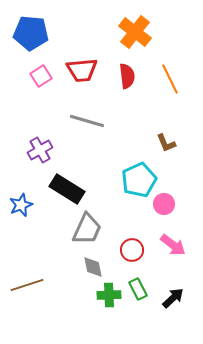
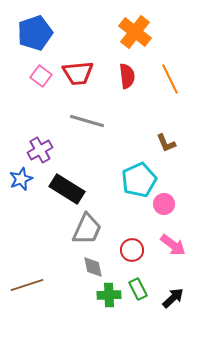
blue pentagon: moved 4 px right; rotated 24 degrees counterclockwise
red trapezoid: moved 4 px left, 3 px down
pink square: rotated 20 degrees counterclockwise
blue star: moved 26 px up
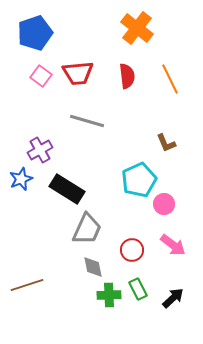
orange cross: moved 2 px right, 4 px up
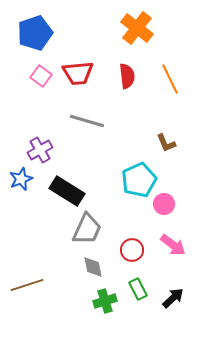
black rectangle: moved 2 px down
green cross: moved 4 px left, 6 px down; rotated 15 degrees counterclockwise
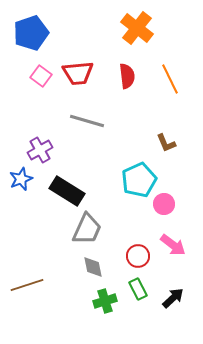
blue pentagon: moved 4 px left
red circle: moved 6 px right, 6 px down
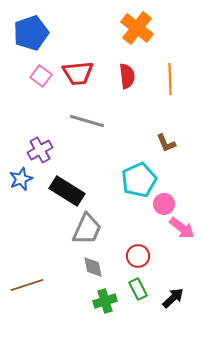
orange line: rotated 24 degrees clockwise
pink arrow: moved 9 px right, 17 px up
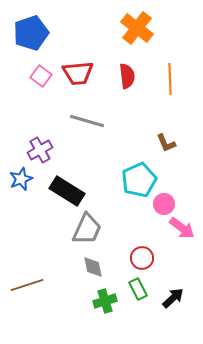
red circle: moved 4 px right, 2 px down
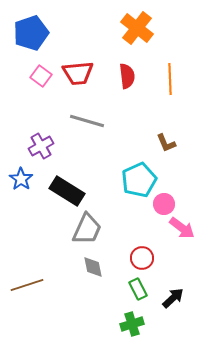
purple cross: moved 1 px right, 4 px up
blue star: rotated 15 degrees counterclockwise
green cross: moved 27 px right, 23 px down
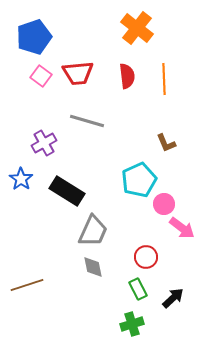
blue pentagon: moved 3 px right, 4 px down
orange line: moved 6 px left
purple cross: moved 3 px right, 3 px up
gray trapezoid: moved 6 px right, 2 px down
red circle: moved 4 px right, 1 px up
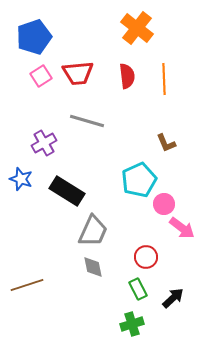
pink square: rotated 20 degrees clockwise
blue star: rotated 15 degrees counterclockwise
